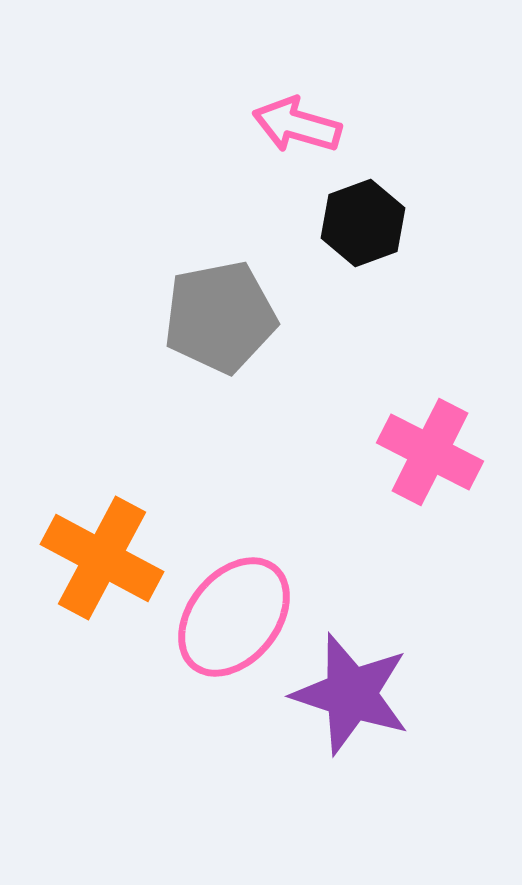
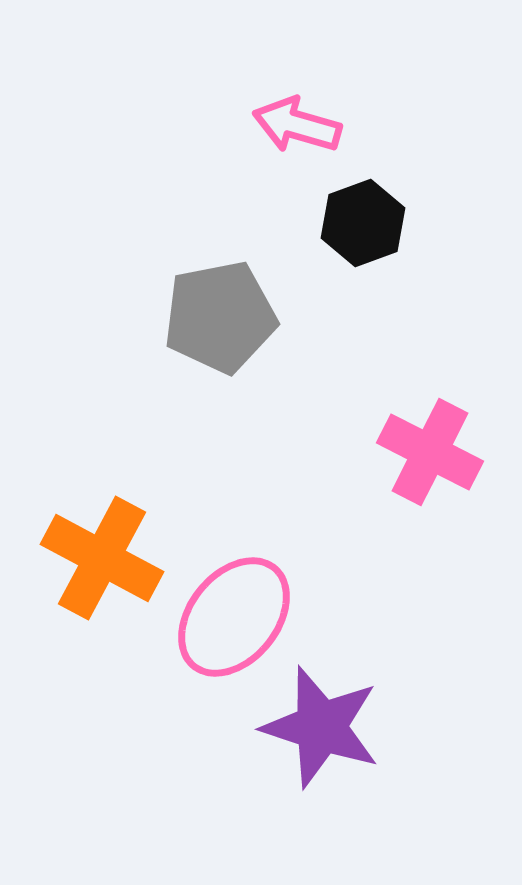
purple star: moved 30 px left, 33 px down
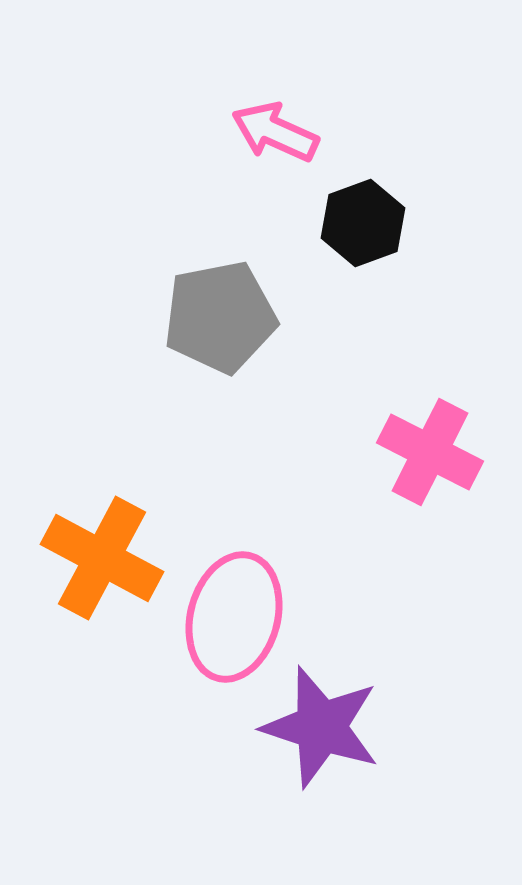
pink arrow: moved 22 px left, 7 px down; rotated 8 degrees clockwise
pink ellipse: rotated 24 degrees counterclockwise
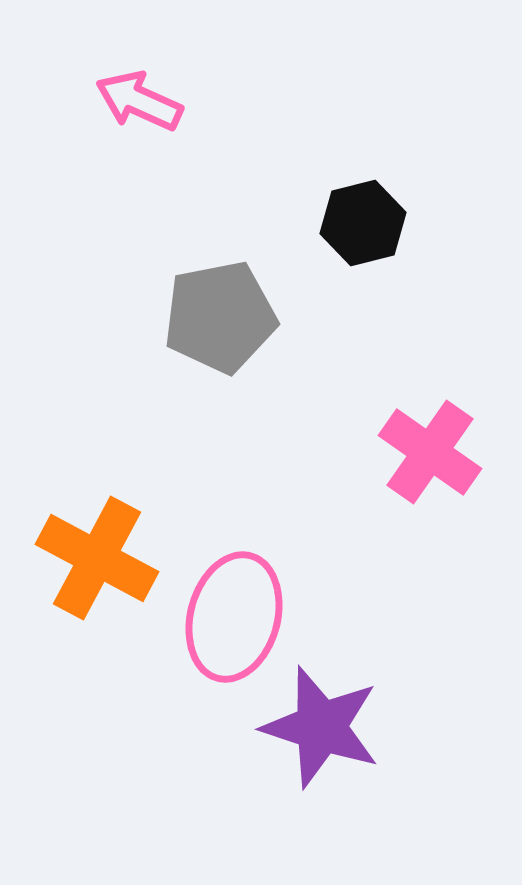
pink arrow: moved 136 px left, 31 px up
black hexagon: rotated 6 degrees clockwise
pink cross: rotated 8 degrees clockwise
orange cross: moved 5 px left
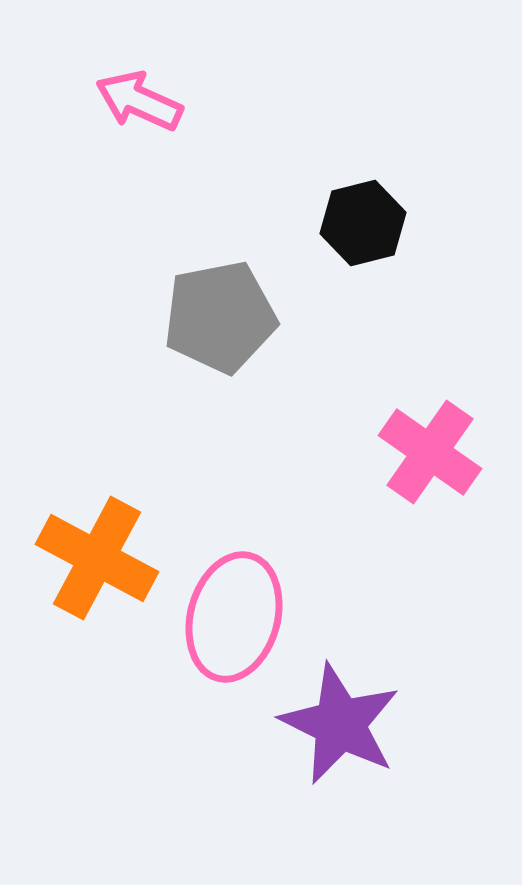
purple star: moved 19 px right, 3 px up; rotated 8 degrees clockwise
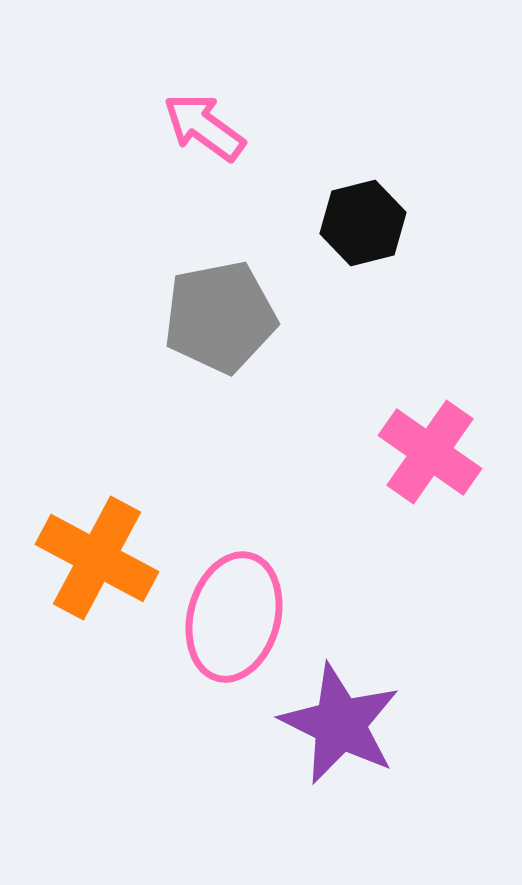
pink arrow: moved 65 px right, 26 px down; rotated 12 degrees clockwise
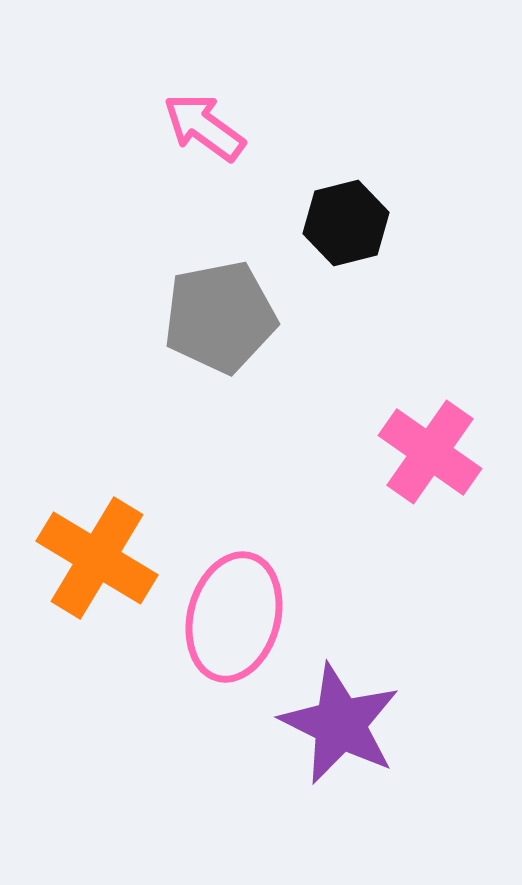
black hexagon: moved 17 px left
orange cross: rotated 3 degrees clockwise
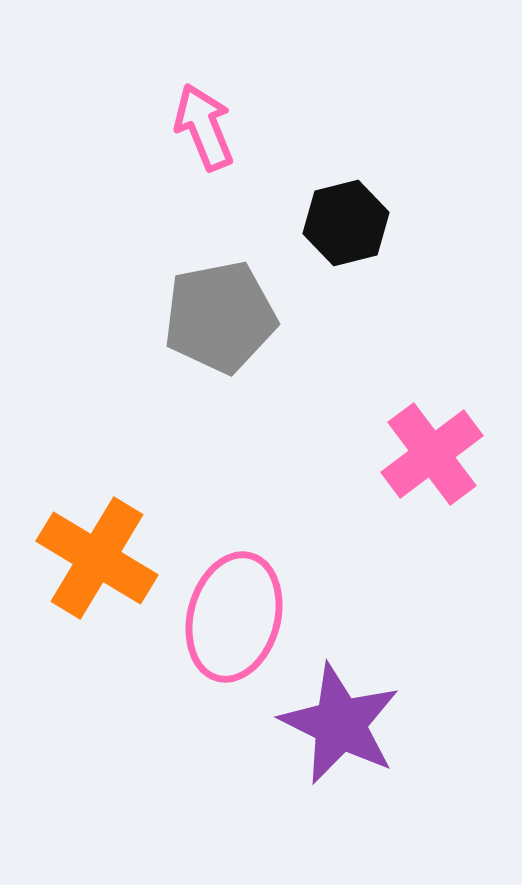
pink arrow: rotated 32 degrees clockwise
pink cross: moved 2 px right, 2 px down; rotated 18 degrees clockwise
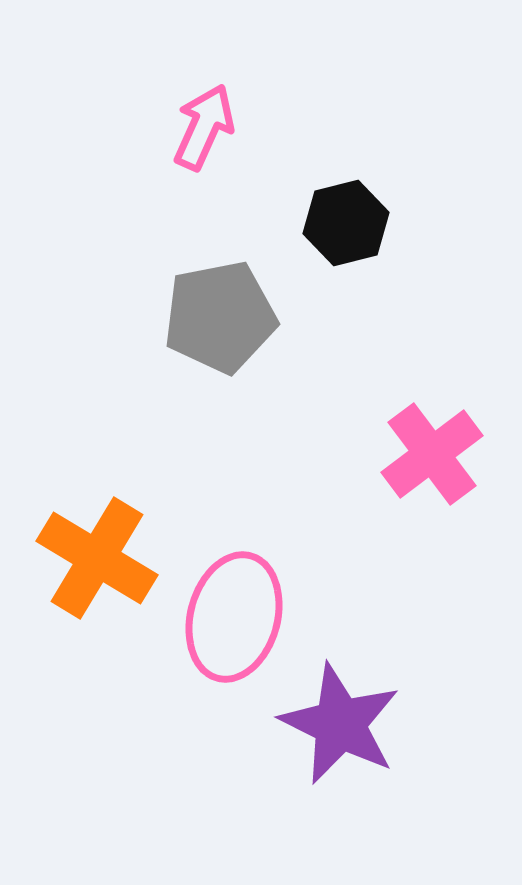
pink arrow: rotated 46 degrees clockwise
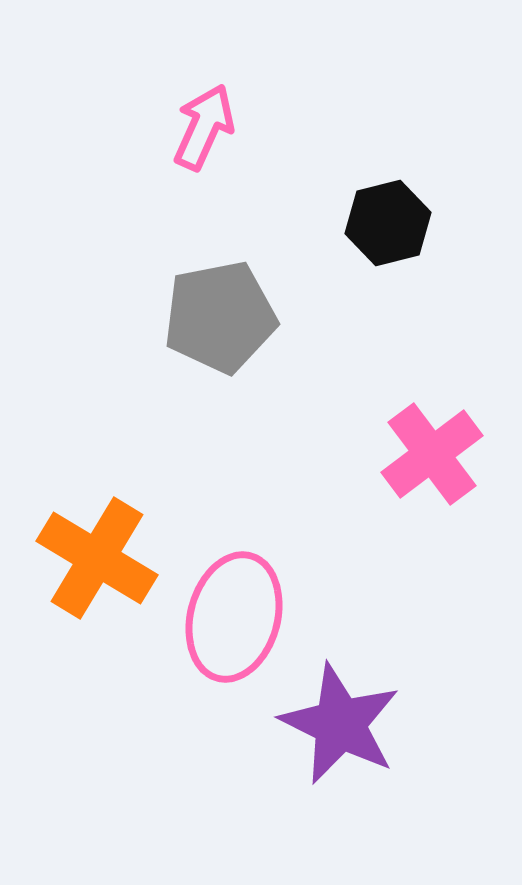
black hexagon: moved 42 px right
